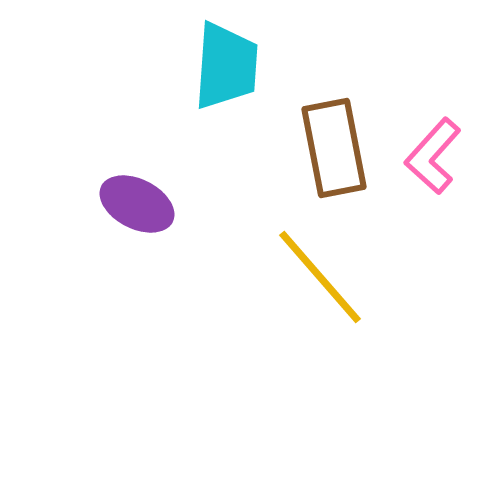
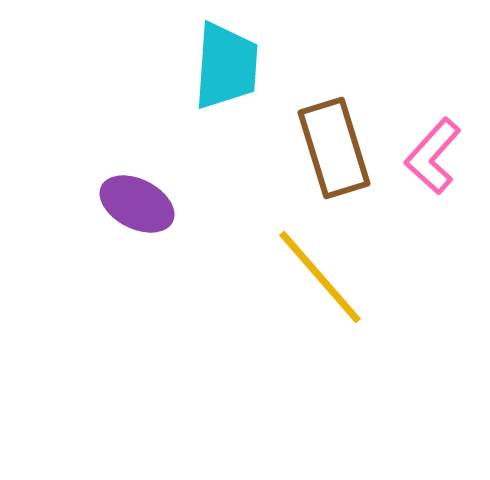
brown rectangle: rotated 6 degrees counterclockwise
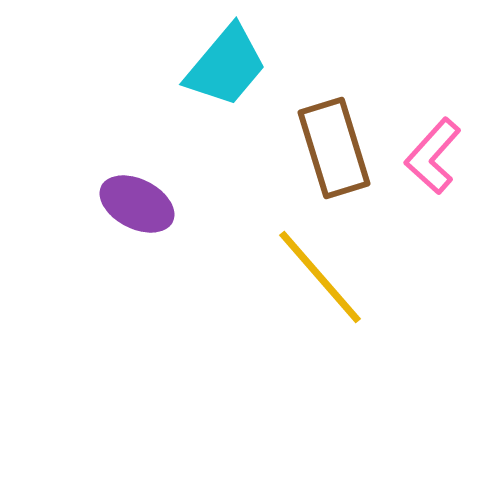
cyan trapezoid: rotated 36 degrees clockwise
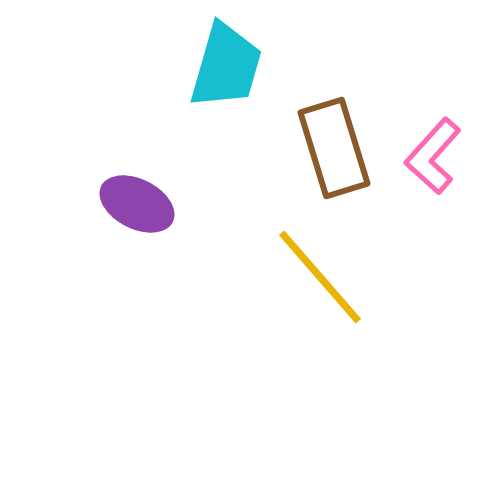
cyan trapezoid: rotated 24 degrees counterclockwise
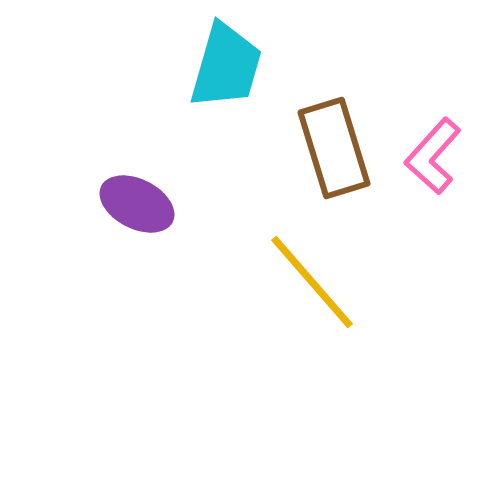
yellow line: moved 8 px left, 5 px down
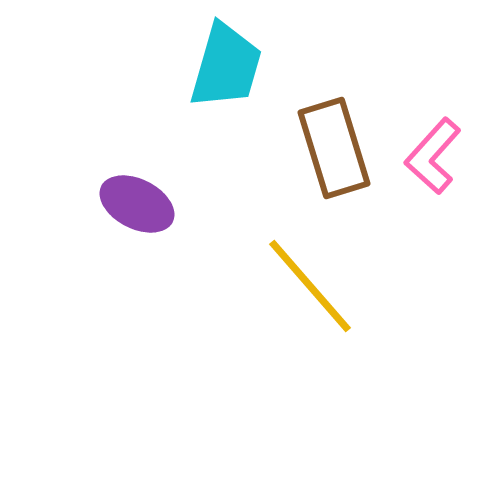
yellow line: moved 2 px left, 4 px down
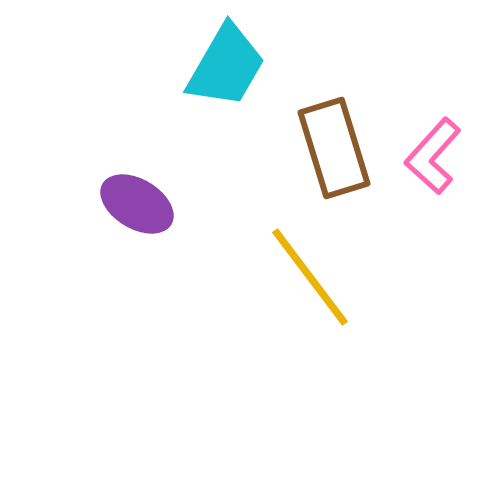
cyan trapezoid: rotated 14 degrees clockwise
purple ellipse: rotated 4 degrees clockwise
yellow line: moved 9 px up; rotated 4 degrees clockwise
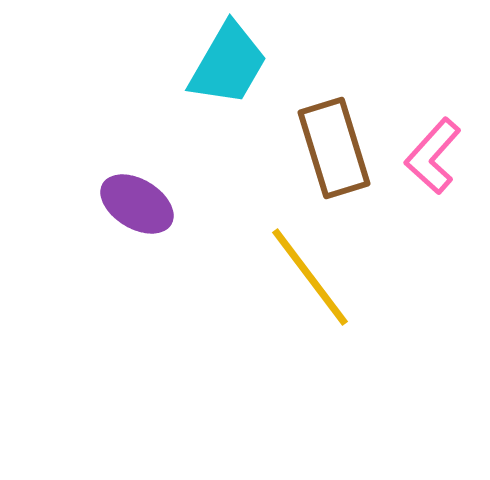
cyan trapezoid: moved 2 px right, 2 px up
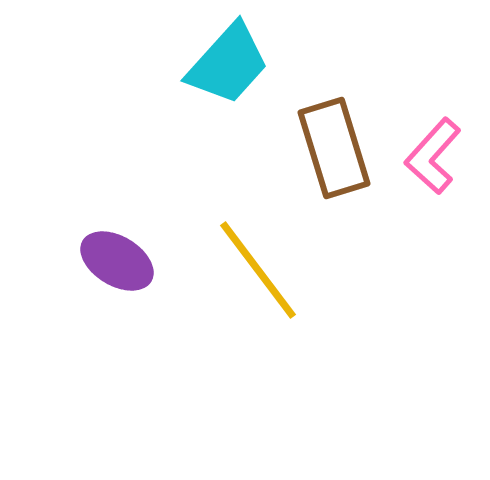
cyan trapezoid: rotated 12 degrees clockwise
purple ellipse: moved 20 px left, 57 px down
yellow line: moved 52 px left, 7 px up
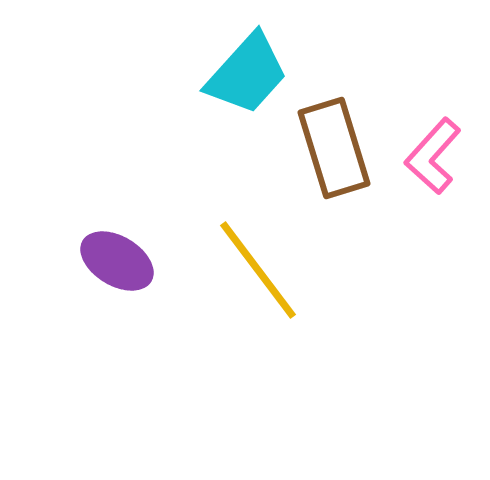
cyan trapezoid: moved 19 px right, 10 px down
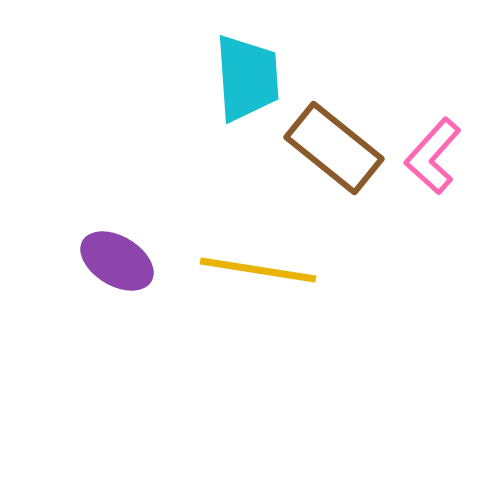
cyan trapezoid: moved 4 px down; rotated 46 degrees counterclockwise
brown rectangle: rotated 34 degrees counterclockwise
yellow line: rotated 44 degrees counterclockwise
